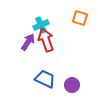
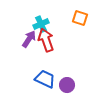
cyan cross: moved 1 px up
purple arrow: moved 1 px right, 3 px up
purple circle: moved 5 px left
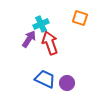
red arrow: moved 4 px right, 3 px down
purple circle: moved 2 px up
